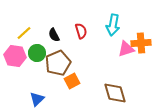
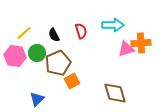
cyan arrow: rotated 100 degrees counterclockwise
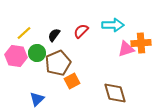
red semicircle: rotated 119 degrees counterclockwise
black semicircle: rotated 64 degrees clockwise
pink hexagon: moved 1 px right
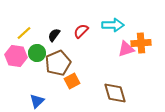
blue triangle: moved 2 px down
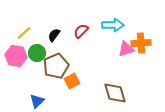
brown pentagon: moved 2 px left, 3 px down
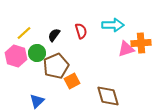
red semicircle: rotated 119 degrees clockwise
pink hexagon: rotated 10 degrees clockwise
brown diamond: moved 7 px left, 3 px down
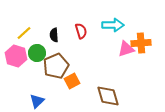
black semicircle: rotated 40 degrees counterclockwise
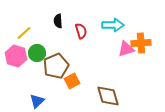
black semicircle: moved 4 px right, 14 px up
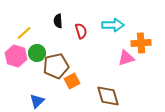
pink triangle: moved 9 px down
brown pentagon: rotated 10 degrees clockwise
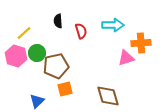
orange square: moved 7 px left, 8 px down; rotated 14 degrees clockwise
